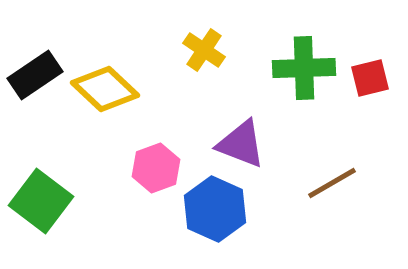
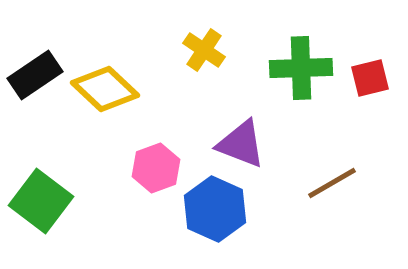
green cross: moved 3 px left
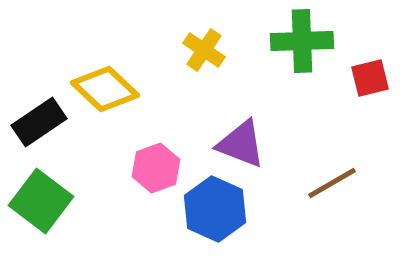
green cross: moved 1 px right, 27 px up
black rectangle: moved 4 px right, 47 px down
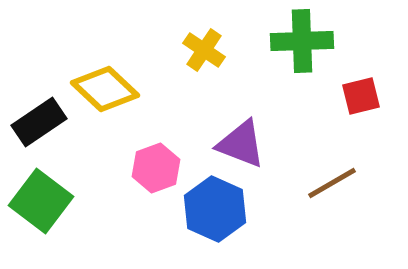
red square: moved 9 px left, 18 px down
